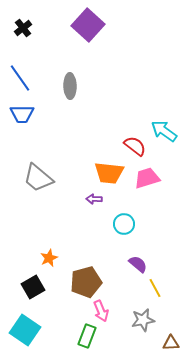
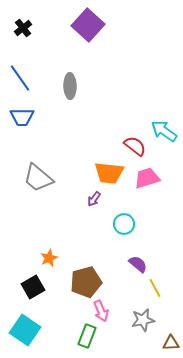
blue trapezoid: moved 3 px down
purple arrow: rotated 56 degrees counterclockwise
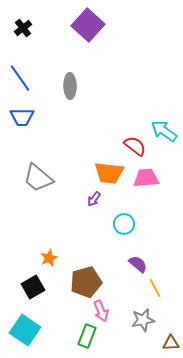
pink trapezoid: moved 1 px left; rotated 12 degrees clockwise
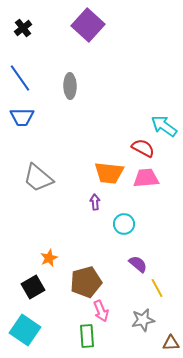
cyan arrow: moved 5 px up
red semicircle: moved 8 px right, 2 px down; rotated 10 degrees counterclockwise
purple arrow: moved 1 px right, 3 px down; rotated 140 degrees clockwise
yellow line: moved 2 px right
green rectangle: rotated 25 degrees counterclockwise
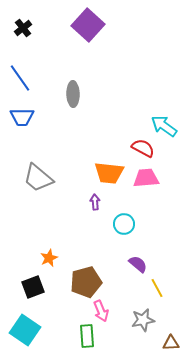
gray ellipse: moved 3 px right, 8 px down
black square: rotated 10 degrees clockwise
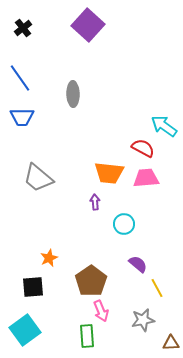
brown pentagon: moved 5 px right, 1 px up; rotated 20 degrees counterclockwise
black square: rotated 15 degrees clockwise
cyan square: rotated 20 degrees clockwise
